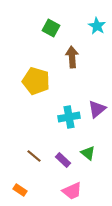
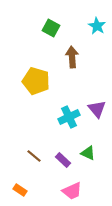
purple triangle: rotated 30 degrees counterclockwise
cyan cross: rotated 15 degrees counterclockwise
green triangle: rotated 14 degrees counterclockwise
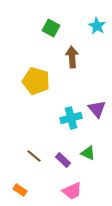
cyan cross: moved 2 px right, 1 px down; rotated 10 degrees clockwise
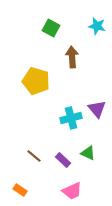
cyan star: rotated 18 degrees counterclockwise
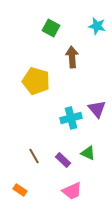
brown line: rotated 21 degrees clockwise
